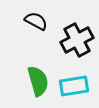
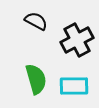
green semicircle: moved 2 px left, 2 px up
cyan rectangle: rotated 8 degrees clockwise
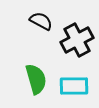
black semicircle: moved 5 px right
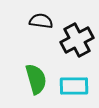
black semicircle: rotated 20 degrees counterclockwise
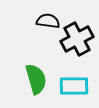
black semicircle: moved 7 px right
black cross: moved 1 px up
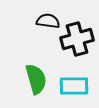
black cross: rotated 12 degrees clockwise
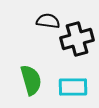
green semicircle: moved 5 px left, 1 px down
cyan rectangle: moved 1 px left, 1 px down
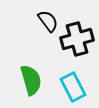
black semicircle: rotated 45 degrees clockwise
cyan rectangle: rotated 64 degrees clockwise
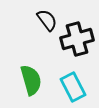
black semicircle: moved 1 px left, 1 px up
